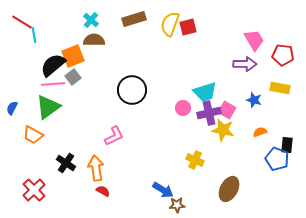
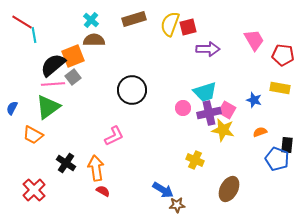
purple arrow: moved 37 px left, 15 px up
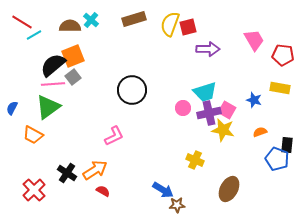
cyan line: rotated 70 degrees clockwise
brown semicircle: moved 24 px left, 14 px up
black cross: moved 1 px right, 10 px down
orange arrow: moved 1 px left, 2 px down; rotated 65 degrees clockwise
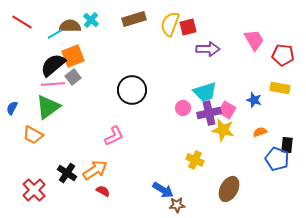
cyan line: moved 21 px right, 1 px up
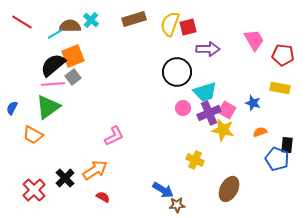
black circle: moved 45 px right, 18 px up
blue star: moved 1 px left, 3 px down
purple cross: rotated 10 degrees counterclockwise
black cross: moved 2 px left, 5 px down; rotated 12 degrees clockwise
red semicircle: moved 6 px down
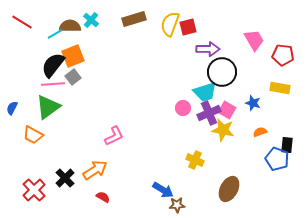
black semicircle: rotated 12 degrees counterclockwise
black circle: moved 45 px right
